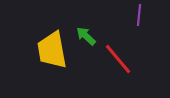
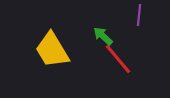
green arrow: moved 17 px right
yellow trapezoid: rotated 21 degrees counterclockwise
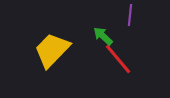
purple line: moved 9 px left
yellow trapezoid: rotated 75 degrees clockwise
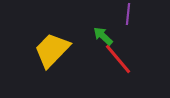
purple line: moved 2 px left, 1 px up
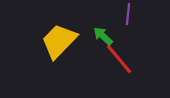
yellow trapezoid: moved 7 px right, 9 px up
red line: moved 1 px right
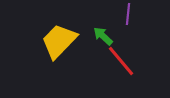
red line: moved 2 px right, 2 px down
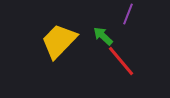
purple line: rotated 15 degrees clockwise
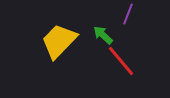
green arrow: moved 1 px up
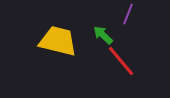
yellow trapezoid: moved 1 px left; rotated 60 degrees clockwise
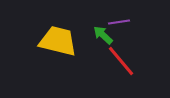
purple line: moved 9 px left, 8 px down; rotated 60 degrees clockwise
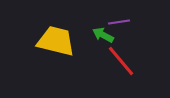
green arrow: rotated 15 degrees counterclockwise
yellow trapezoid: moved 2 px left
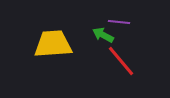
purple line: rotated 15 degrees clockwise
yellow trapezoid: moved 3 px left, 3 px down; rotated 18 degrees counterclockwise
